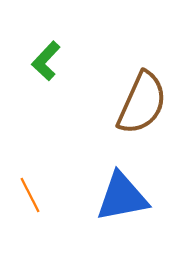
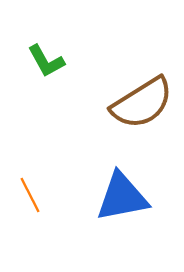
green L-shape: rotated 72 degrees counterclockwise
brown semicircle: rotated 34 degrees clockwise
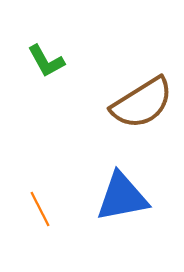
orange line: moved 10 px right, 14 px down
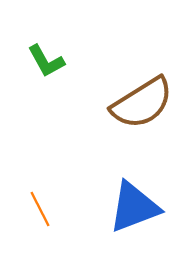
blue triangle: moved 12 px right, 10 px down; rotated 10 degrees counterclockwise
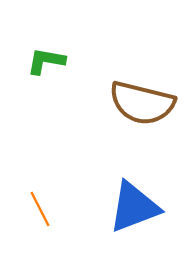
green L-shape: rotated 129 degrees clockwise
brown semicircle: rotated 46 degrees clockwise
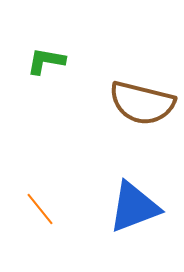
orange line: rotated 12 degrees counterclockwise
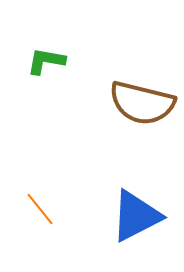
blue triangle: moved 2 px right, 9 px down; rotated 6 degrees counterclockwise
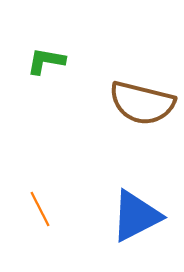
orange line: rotated 12 degrees clockwise
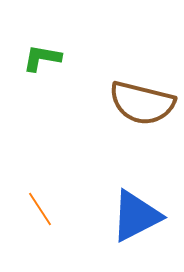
green L-shape: moved 4 px left, 3 px up
orange line: rotated 6 degrees counterclockwise
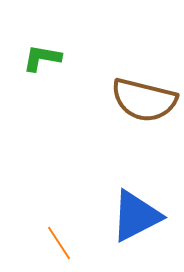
brown semicircle: moved 2 px right, 3 px up
orange line: moved 19 px right, 34 px down
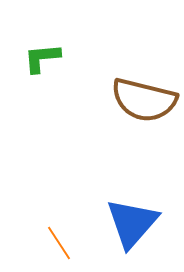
green L-shape: rotated 15 degrees counterclockwise
blue triangle: moved 4 px left, 7 px down; rotated 22 degrees counterclockwise
